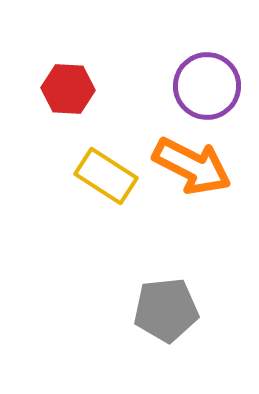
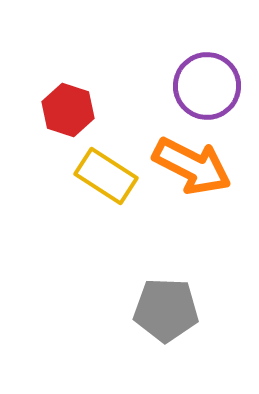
red hexagon: moved 21 px down; rotated 15 degrees clockwise
gray pentagon: rotated 8 degrees clockwise
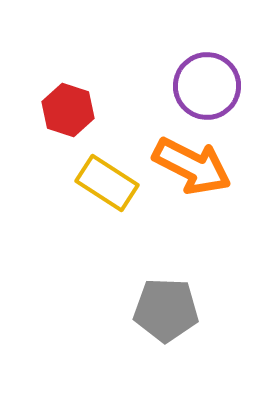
yellow rectangle: moved 1 px right, 7 px down
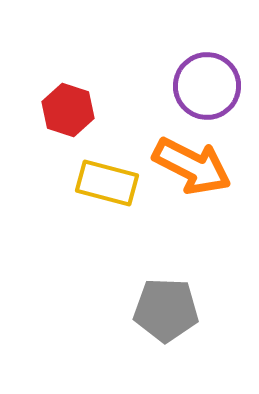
yellow rectangle: rotated 18 degrees counterclockwise
